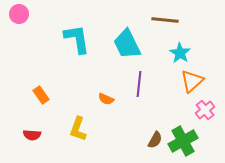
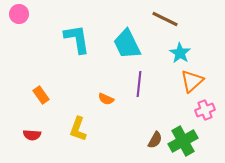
brown line: moved 1 px up; rotated 20 degrees clockwise
pink cross: rotated 18 degrees clockwise
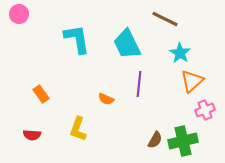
orange rectangle: moved 1 px up
green cross: rotated 16 degrees clockwise
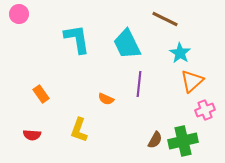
yellow L-shape: moved 1 px right, 1 px down
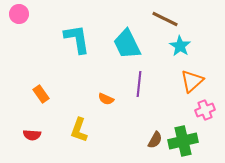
cyan star: moved 7 px up
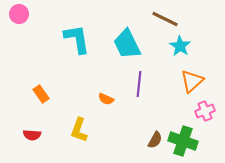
pink cross: moved 1 px down
green cross: rotated 32 degrees clockwise
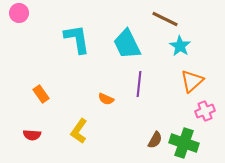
pink circle: moved 1 px up
yellow L-shape: moved 1 px down; rotated 15 degrees clockwise
green cross: moved 1 px right, 2 px down
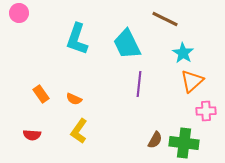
cyan L-shape: rotated 152 degrees counterclockwise
cyan star: moved 3 px right, 7 px down
orange semicircle: moved 32 px left
pink cross: moved 1 px right; rotated 18 degrees clockwise
green cross: rotated 12 degrees counterclockwise
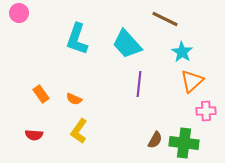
cyan trapezoid: rotated 16 degrees counterclockwise
cyan star: moved 1 px left, 1 px up
red semicircle: moved 2 px right
